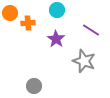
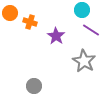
cyan circle: moved 25 px right
orange cross: moved 2 px right, 1 px up; rotated 24 degrees clockwise
purple star: moved 3 px up
gray star: rotated 10 degrees clockwise
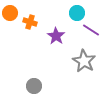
cyan circle: moved 5 px left, 3 px down
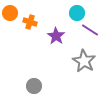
purple line: moved 1 px left
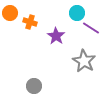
purple line: moved 1 px right, 2 px up
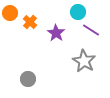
cyan circle: moved 1 px right, 1 px up
orange cross: rotated 24 degrees clockwise
purple line: moved 2 px down
purple star: moved 3 px up
gray circle: moved 6 px left, 7 px up
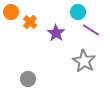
orange circle: moved 1 px right, 1 px up
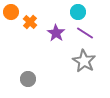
purple line: moved 6 px left, 3 px down
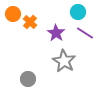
orange circle: moved 2 px right, 2 px down
gray star: moved 20 px left
